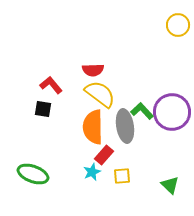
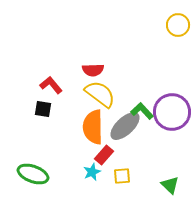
gray ellipse: rotated 56 degrees clockwise
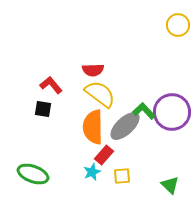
green L-shape: moved 2 px right
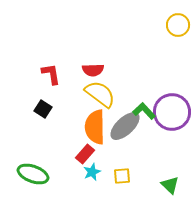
red L-shape: moved 11 px up; rotated 30 degrees clockwise
black square: rotated 24 degrees clockwise
orange semicircle: moved 2 px right
red rectangle: moved 19 px left, 1 px up
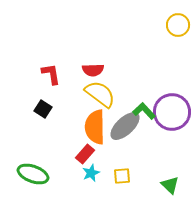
cyan star: moved 1 px left, 1 px down
